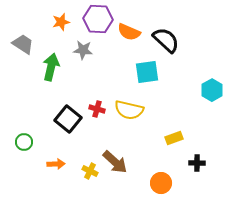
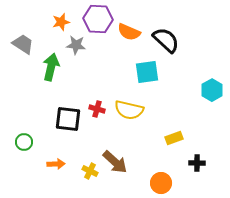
gray star: moved 7 px left, 5 px up
black square: rotated 32 degrees counterclockwise
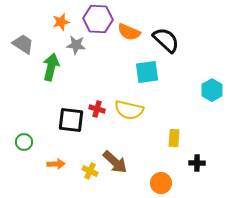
black square: moved 3 px right, 1 px down
yellow rectangle: rotated 66 degrees counterclockwise
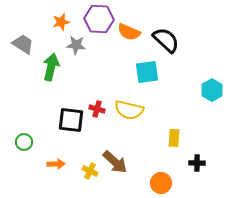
purple hexagon: moved 1 px right
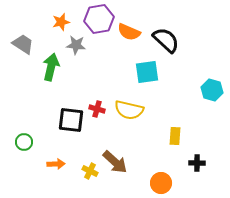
purple hexagon: rotated 12 degrees counterclockwise
cyan hexagon: rotated 15 degrees counterclockwise
yellow rectangle: moved 1 px right, 2 px up
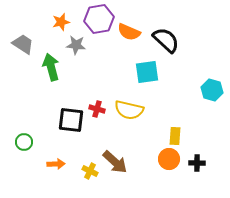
green arrow: rotated 28 degrees counterclockwise
orange circle: moved 8 px right, 24 px up
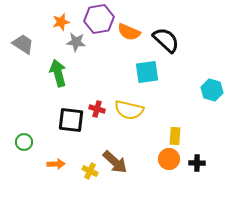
gray star: moved 3 px up
green arrow: moved 7 px right, 6 px down
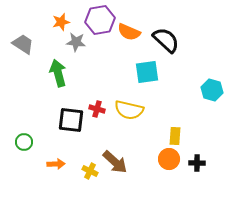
purple hexagon: moved 1 px right, 1 px down
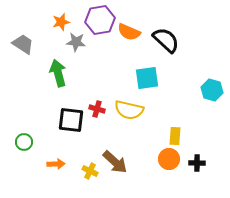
cyan square: moved 6 px down
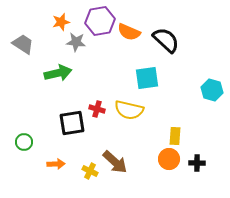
purple hexagon: moved 1 px down
green arrow: rotated 92 degrees clockwise
black square: moved 1 px right, 3 px down; rotated 16 degrees counterclockwise
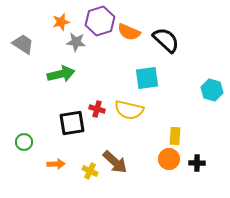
purple hexagon: rotated 8 degrees counterclockwise
green arrow: moved 3 px right, 1 px down
